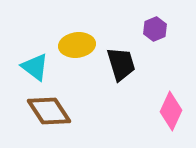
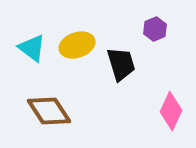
yellow ellipse: rotated 12 degrees counterclockwise
cyan triangle: moved 3 px left, 19 px up
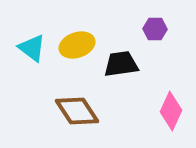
purple hexagon: rotated 25 degrees clockwise
black trapezoid: rotated 81 degrees counterclockwise
brown diamond: moved 28 px right
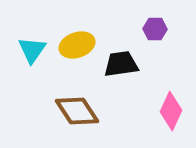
cyan triangle: moved 2 px down; rotated 28 degrees clockwise
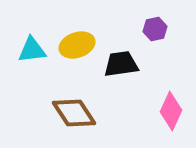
purple hexagon: rotated 15 degrees counterclockwise
cyan triangle: rotated 48 degrees clockwise
brown diamond: moved 3 px left, 2 px down
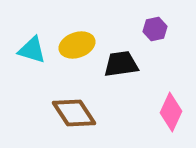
cyan triangle: rotated 24 degrees clockwise
pink diamond: moved 1 px down
